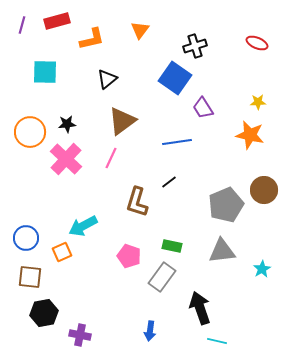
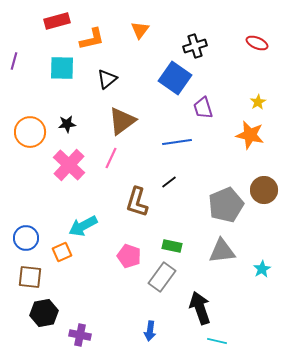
purple line: moved 8 px left, 36 px down
cyan square: moved 17 px right, 4 px up
yellow star: rotated 28 degrees counterclockwise
purple trapezoid: rotated 15 degrees clockwise
pink cross: moved 3 px right, 6 px down
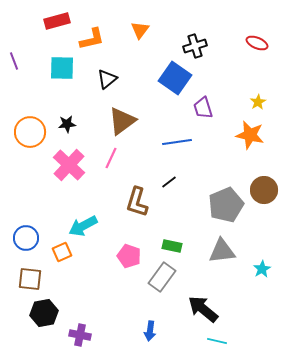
purple line: rotated 36 degrees counterclockwise
brown square: moved 2 px down
black arrow: moved 3 px right, 1 px down; rotated 32 degrees counterclockwise
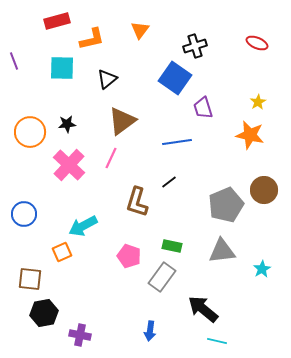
blue circle: moved 2 px left, 24 px up
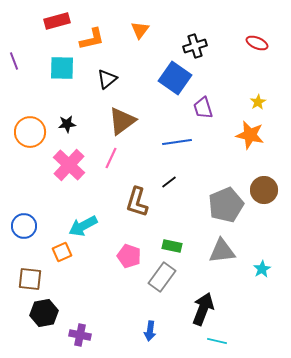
blue circle: moved 12 px down
black arrow: rotated 72 degrees clockwise
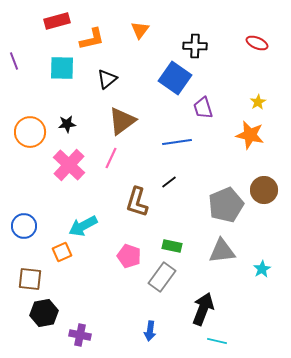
black cross: rotated 20 degrees clockwise
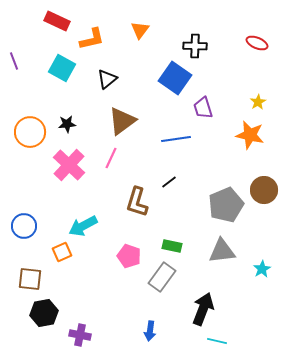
red rectangle: rotated 40 degrees clockwise
cyan square: rotated 28 degrees clockwise
blue line: moved 1 px left, 3 px up
